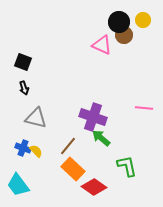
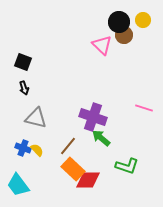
pink triangle: rotated 20 degrees clockwise
pink line: rotated 12 degrees clockwise
yellow semicircle: moved 1 px right, 1 px up
green L-shape: rotated 120 degrees clockwise
red diamond: moved 6 px left, 7 px up; rotated 35 degrees counterclockwise
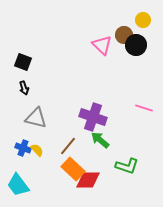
black circle: moved 17 px right, 23 px down
green arrow: moved 1 px left, 2 px down
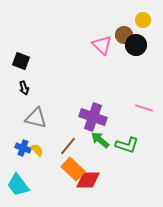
black square: moved 2 px left, 1 px up
green L-shape: moved 21 px up
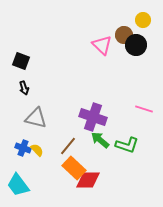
pink line: moved 1 px down
orange rectangle: moved 1 px right, 1 px up
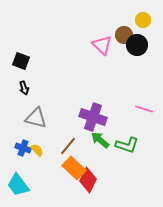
black circle: moved 1 px right
red diamond: rotated 65 degrees counterclockwise
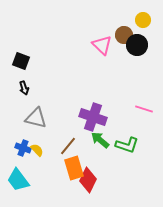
orange rectangle: rotated 30 degrees clockwise
cyan trapezoid: moved 5 px up
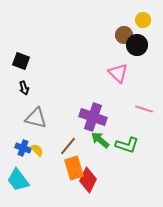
pink triangle: moved 16 px right, 28 px down
